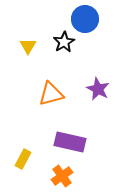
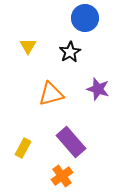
blue circle: moved 1 px up
black star: moved 6 px right, 10 px down
purple star: rotated 10 degrees counterclockwise
purple rectangle: moved 1 px right; rotated 36 degrees clockwise
yellow rectangle: moved 11 px up
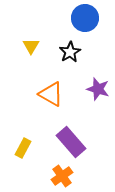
yellow triangle: moved 3 px right
orange triangle: rotated 44 degrees clockwise
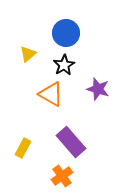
blue circle: moved 19 px left, 15 px down
yellow triangle: moved 3 px left, 8 px down; rotated 18 degrees clockwise
black star: moved 6 px left, 13 px down
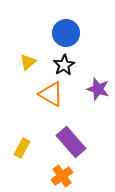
yellow triangle: moved 8 px down
yellow rectangle: moved 1 px left
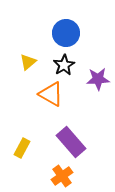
purple star: moved 10 px up; rotated 20 degrees counterclockwise
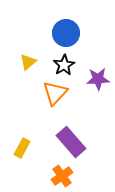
orange triangle: moved 4 px right, 1 px up; rotated 44 degrees clockwise
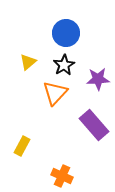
purple rectangle: moved 23 px right, 17 px up
yellow rectangle: moved 2 px up
orange cross: rotated 30 degrees counterclockwise
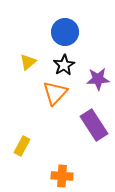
blue circle: moved 1 px left, 1 px up
purple rectangle: rotated 8 degrees clockwise
orange cross: rotated 20 degrees counterclockwise
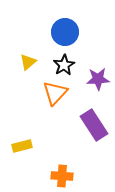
yellow rectangle: rotated 48 degrees clockwise
